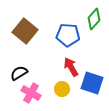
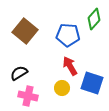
red arrow: moved 1 px left, 1 px up
yellow circle: moved 1 px up
pink cross: moved 3 px left, 3 px down; rotated 18 degrees counterclockwise
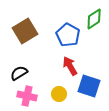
green diamond: rotated 15 degrees clockwise
brown square: rotated 20 degrees clockwise
blue pentagon: rotated 25 degrees clockwise
blue square: moved 3 px left, 3 px down
yellow circle: moved 3 px left, 6 px down
pink cross: moved 1 px left
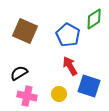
brown square: rotated 35 degrees counterclockwise
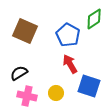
red arrow: moved 2 px up
yellow circle: moved 3 px left, 1 px up
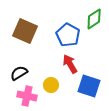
yellow circle: moved 5 px left, 8 px up
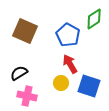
yellow circle: moved 10 px right, 2 px up
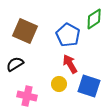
black semicircle: moved 4 px left, 9 px up
yellow circle: moved 2 px left, 1 px down
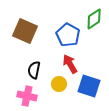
black semicircle: moved 19 px right, 6 px down; rotated 48 degrees counterclockwise
